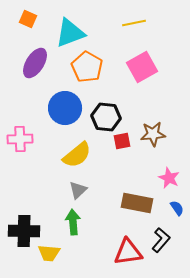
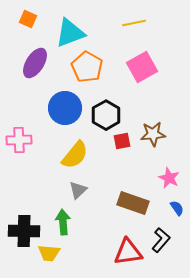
black hexagon: moved 2 px up; rotated 24 degrees clockwise
pink cross: moved 1 px left, 1 px down
yellow semicircle: moved 2 px left; rotated 12 degrees counterclockwise
brown rectangle: moved 4 px left; rotated 8 degrees clockwise
green arrow: moved 10 px left
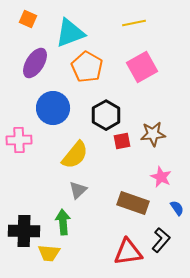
blue circle: moved 12 px left
pink star: moved 8 px left, 1 px up
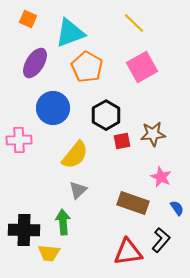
yellow line: rotated 55 degrees clockwise
black cross: moved 1 px up
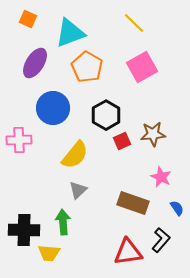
red square: rotated 12 degrees counterclockwise
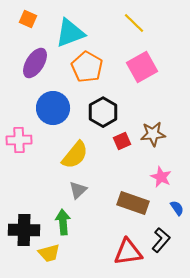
black hexagon: moved 3 px left, 3 px up
yellow trapezoid: rotated 20 degrees counterclockwise
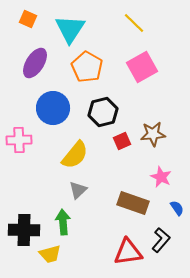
cyan triangle: moved 4 px up; rotated 36 degrees counterclockwise
black hexagon: rotated 16 degrees clockwise
yellow trapezoid: moved 1 px right, 1 px down
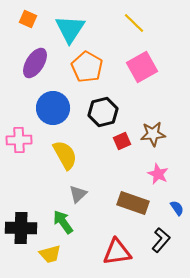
yellow semicircle: moved 10 px left; rotated 68 degrees counterclockwise
pink star: moved 3 px left, 3 px up
gray triangle: moved 4 px down
green arrow: rotated 30 degrees counterclockwise
black cross: moved 3 px left, 2 px up
red triangle: moved 11 px left
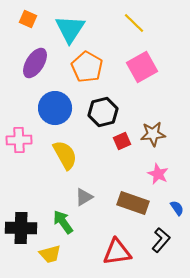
blue circle: moved 2 px right
gray triangle: moved 6 px right, 3 px down; rotated 12 degrees clockwise
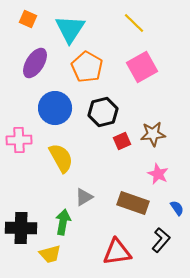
yellow semicircle: moved 4 px left, 3 px down
green arrow: rotated 45 degrees clockwise
